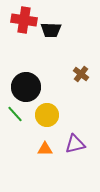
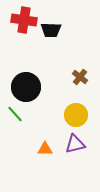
brown cross: moved 1 px left, 3 px down
yellow circle: moved 29 px right
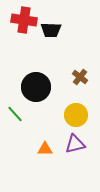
black circle: moved 10 px right
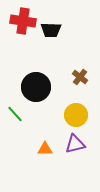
red cross: moved 1 px left, 1 px down
